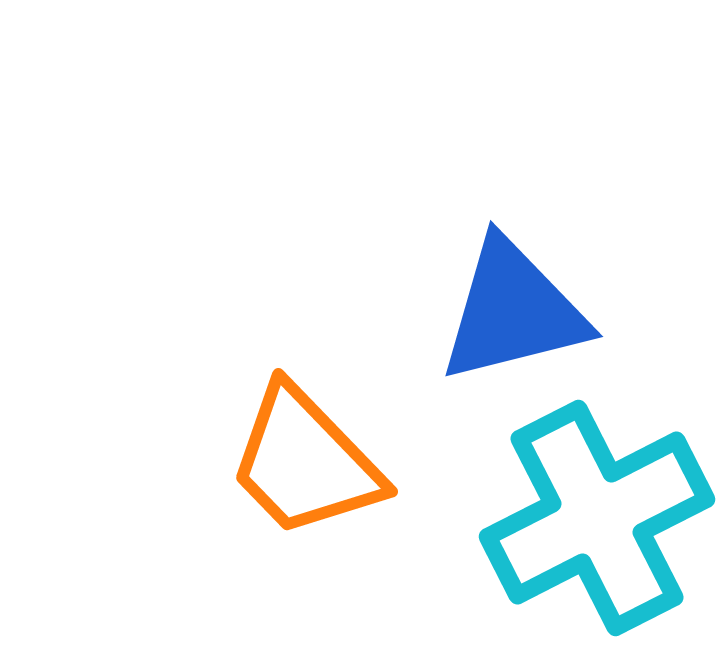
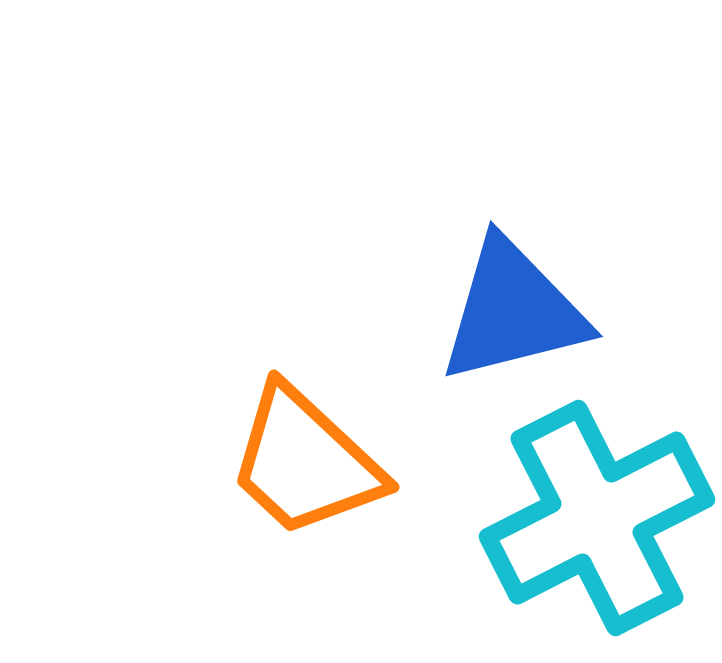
orange trapezoid: rotated 3 degrees counterclockwise
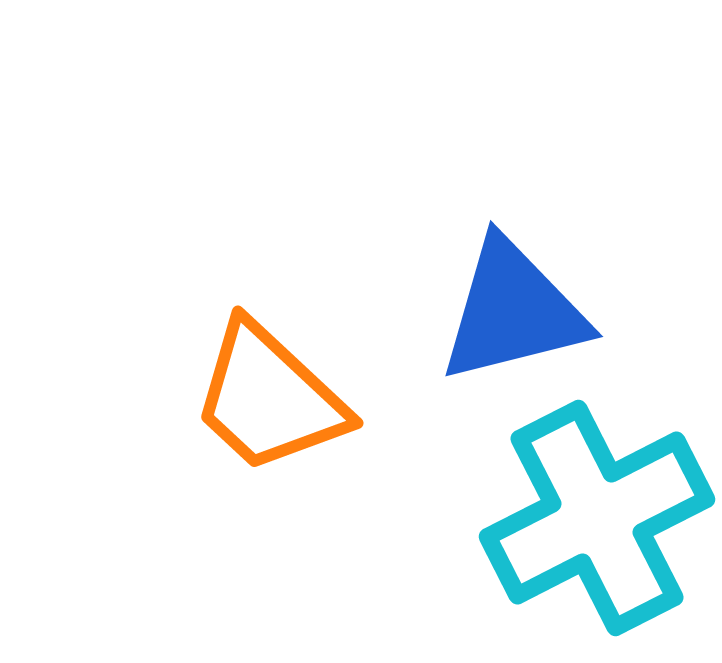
orange trapezoid: moved 36 px left, 64 px up
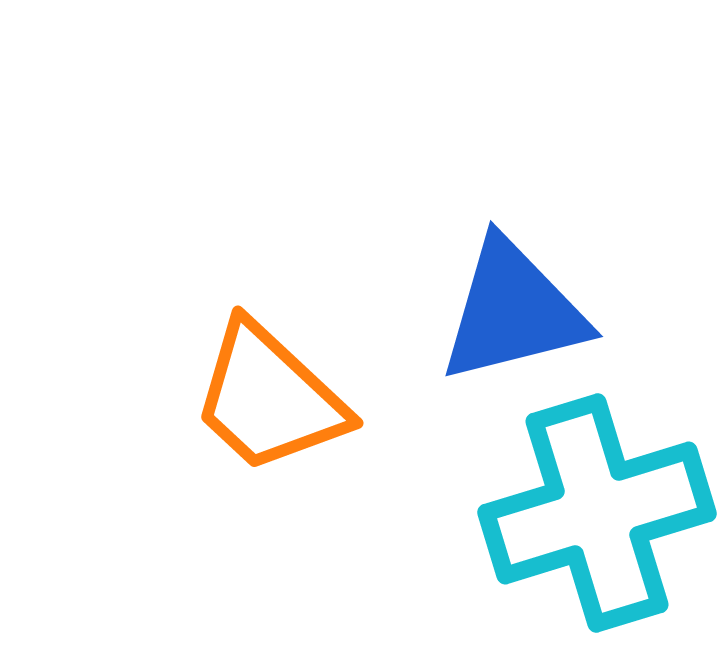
cyan cross: moved 5 px up; rotated 10 degrees clockwise
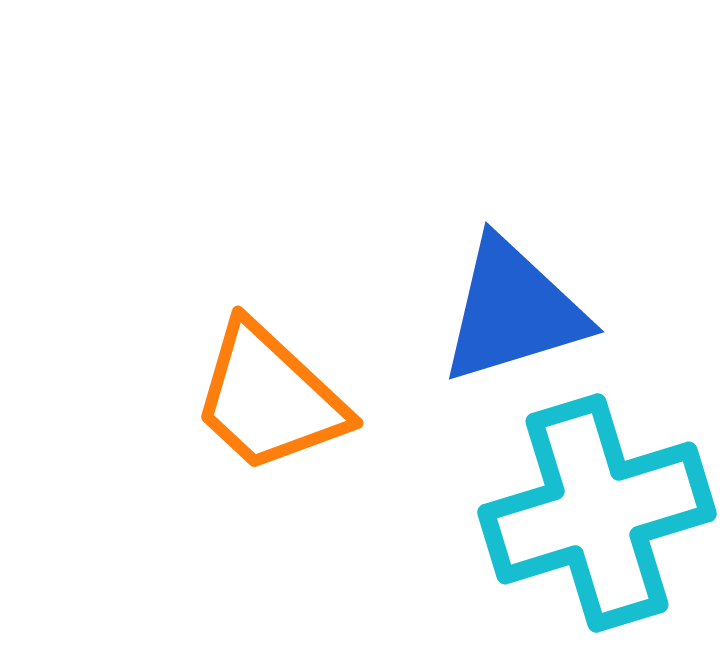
blue triangle: rotated 3 degrees counterclockwise
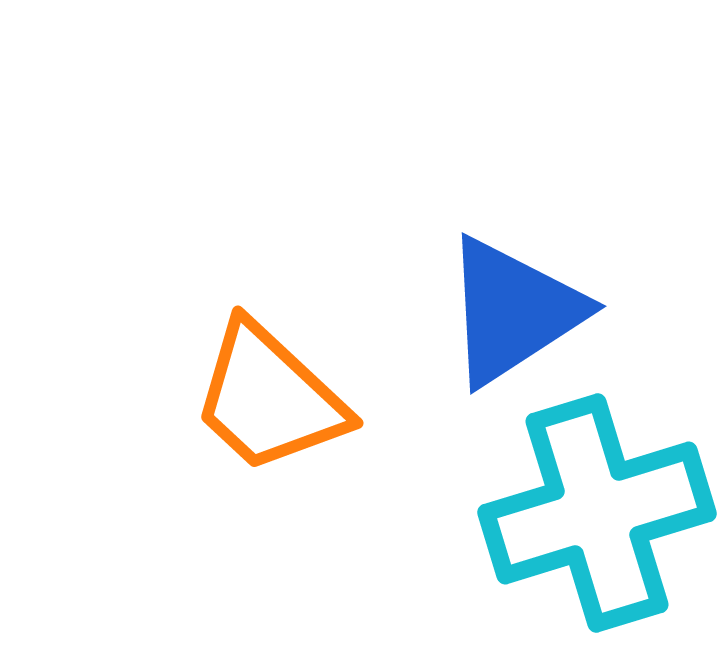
blue triangle: rotated 16 degrees counterclockwise
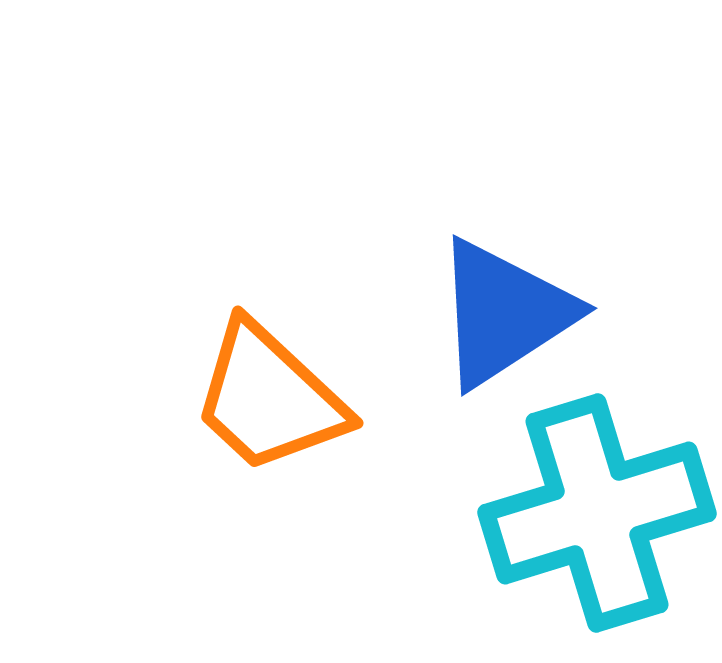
blue triangle: moved 9 px left, 2 px down
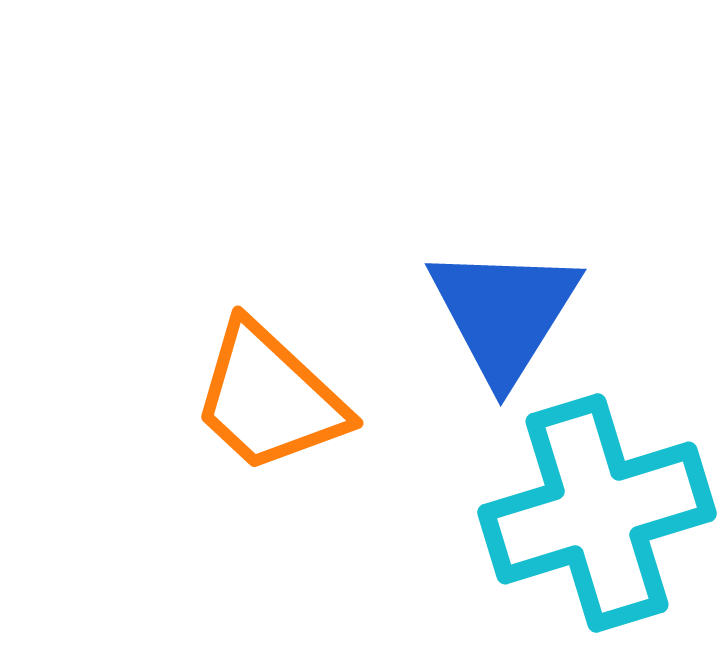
blue triangle: rotated 25 degrees counterclockwise
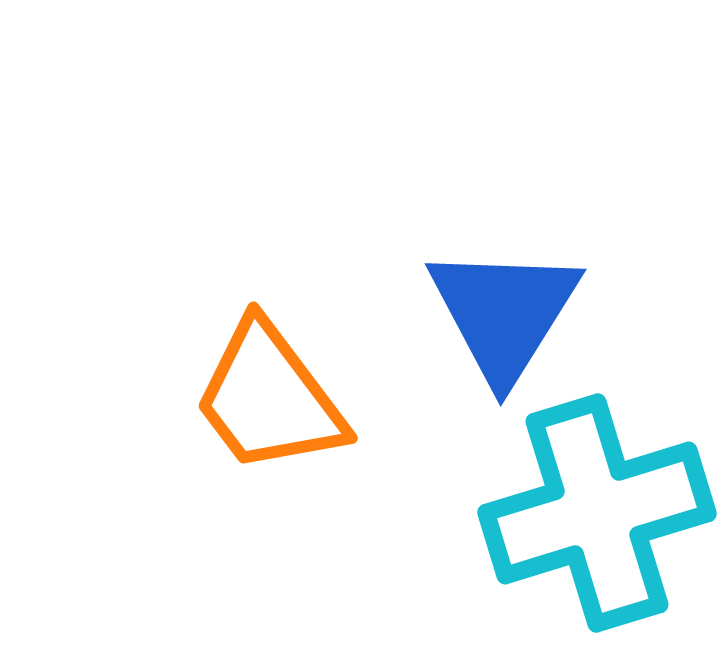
orange trapezoid: rotated 10 degrees clockwise
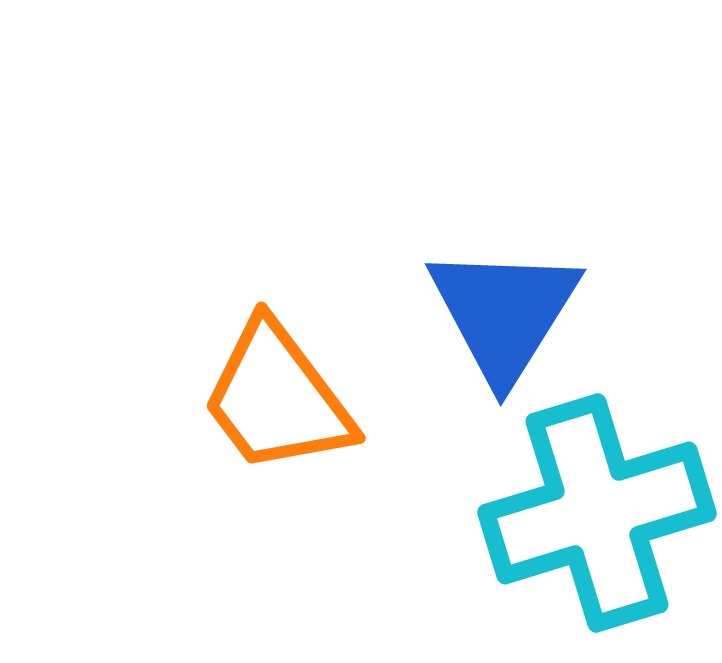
orange trapezoid: moved 8 px right
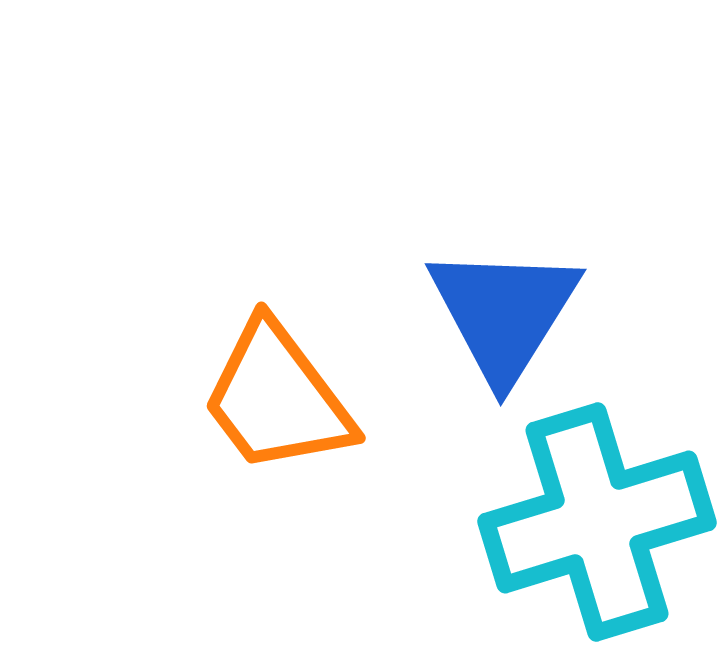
cyan cross: moved 9 px down
